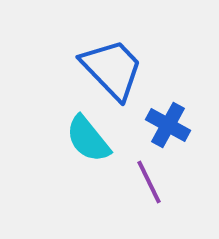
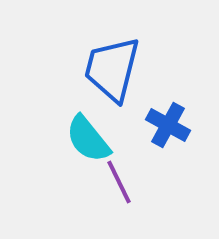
blue trapezoid: rotated 122 degrees counterclockwise
purple line: moved 30 px left
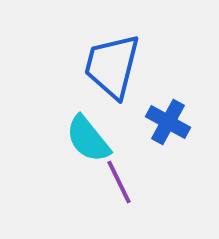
blue trapezoid: moved 3 px up
blue cross: moved 3 px up
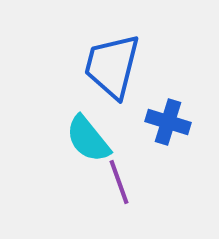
blue cross: rotated 12 degrees counterclockwise
purple line: rotated 6 degrees clockwise
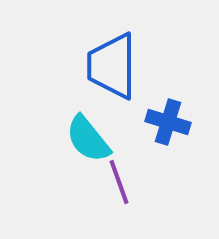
blue trapezoid: rotated 14 degrees counterclockwise
